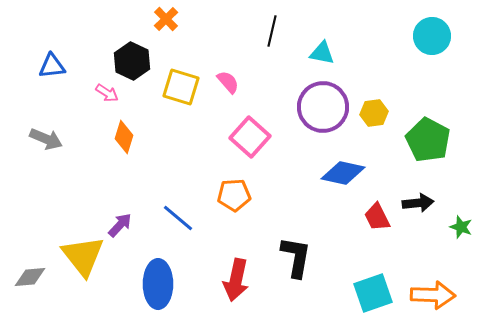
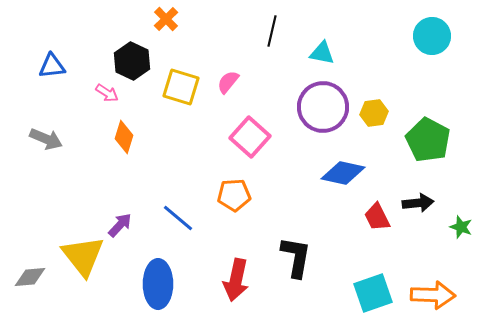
pink semicircle: rotated 100 degrees counterclockwise
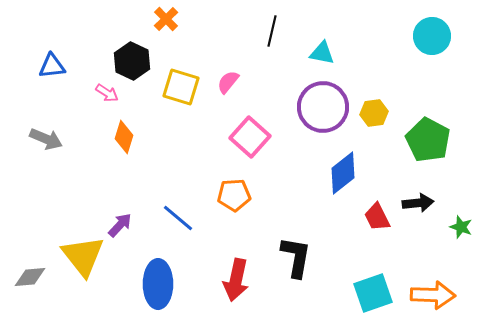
blue diamond: rotated 51 degrees counterclockwise
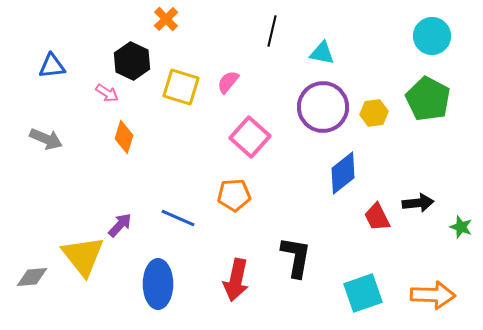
green pentagon: moved 41 px up
blue line: rotated 16 degrees counterclockwise
gray diamond: moved 2 px right
cyan square: moved 10 px left
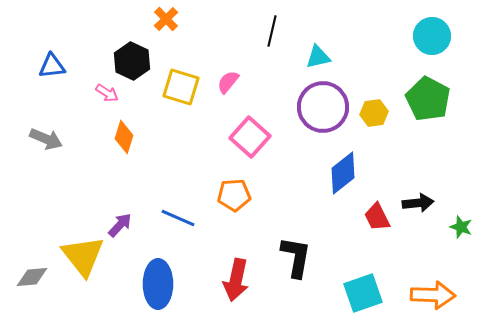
cyan triangle: moved 4 px left, 4 px down; rotated 24 degrees counterclockwise
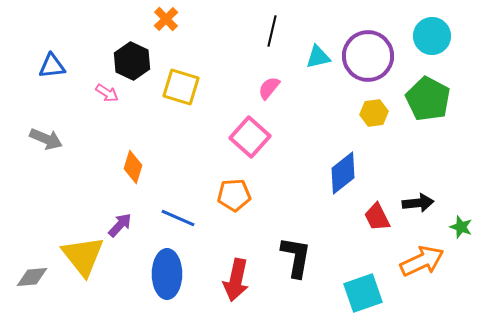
pink semicircle: moved 41 px right, 6 px down
purple circle: moved 45 px right, 51 px up
orange diamond: moved 9 px right, 30 px down
blue ellipse: moved 9 px right, 10 px up
orange arrow: moved 11 px left, 34 px up; rotated 27 degrees counterclockwise
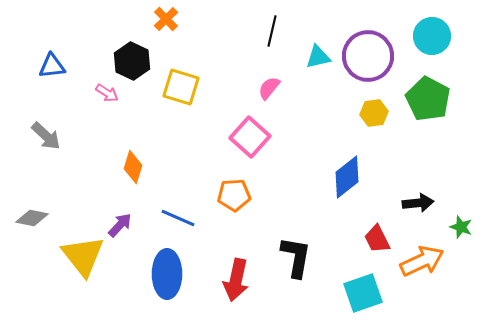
gray arrow: moved 3 px up; rotated 20 degrees clockwise
blue diamond: moved 4 px right, 4 px down
red trapezoid: moved 22 px down
gray diamond: moved 59 px up; rotated 16 degrees clockwise
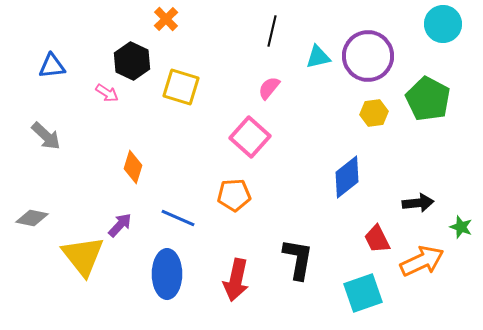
cyan circle: moved 11 px right, 12 px up
black L-shape: moved 2 px right, 2 px down
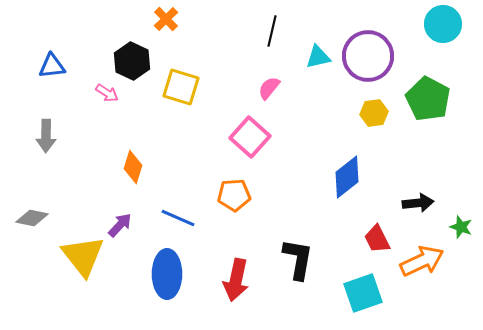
gray arrow: rotated 48 degrees clockwise
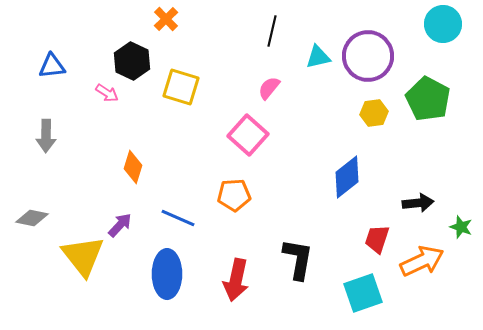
pink square: moved 2 px left, 2 px up
red trapezoid: rotated 44 degrees clockwise
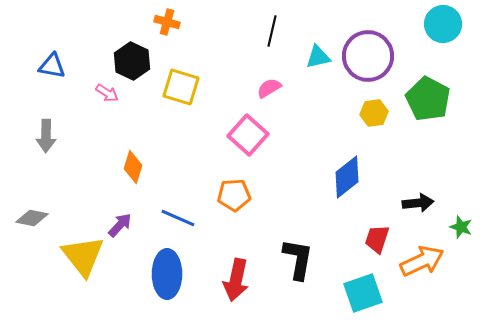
orange cross: moved 1 px right, 3 px down; rotated 30 degrees counterclockwise
blue triangle: rotated 16 degrees clockwise
pink semicircle: rotated 20 degrees clockwise
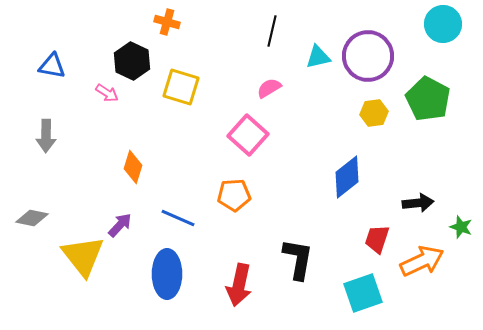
red arrow: moved 3 px right, 5 px down
